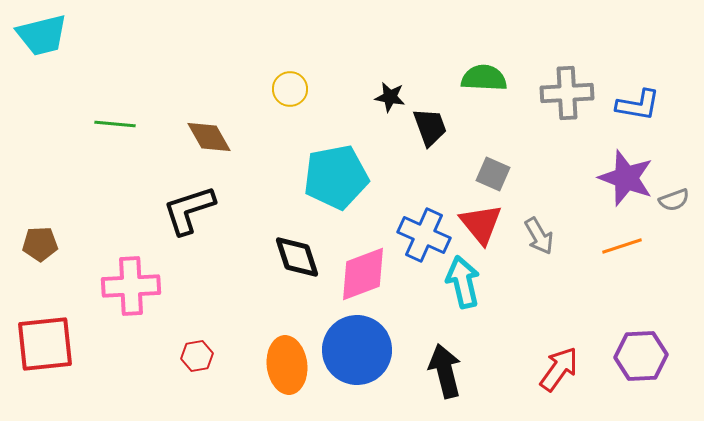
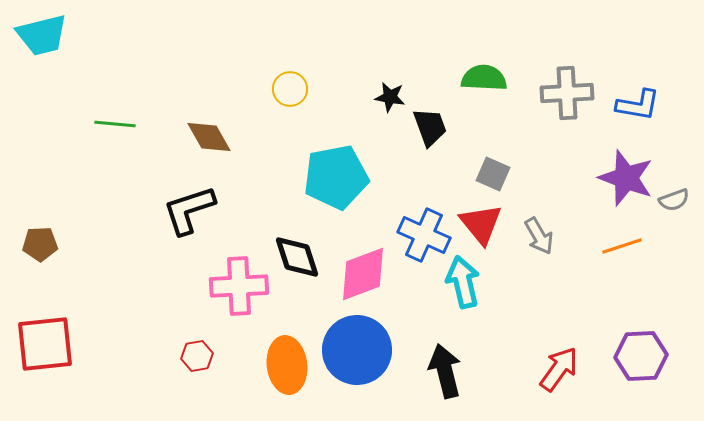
pink cross: moved 108 px right
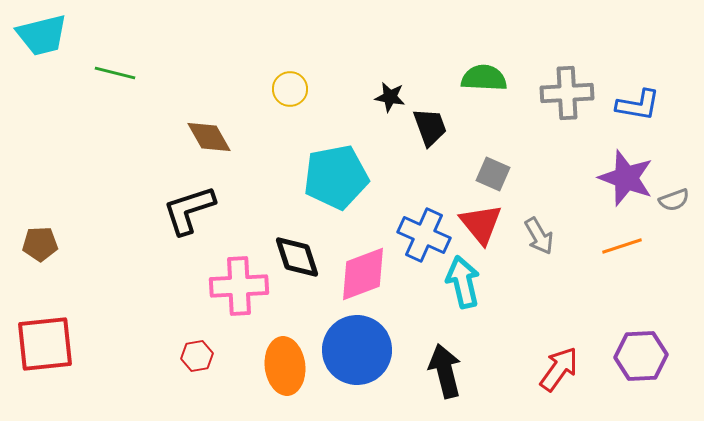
green line: moved 51 px up; rotated 9 degrees clockwise
orange ellipse: moved 2 px left, 1 px down
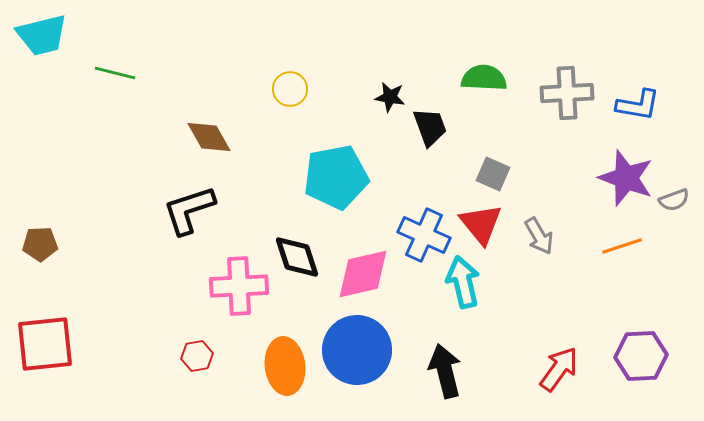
pink diamond: rotated 8 degrees clockwise
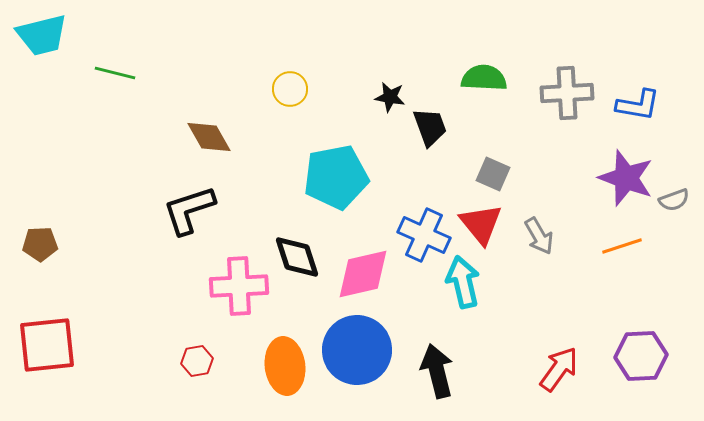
red square: moved 2 px right, 1 px down
red hexagon: moved 5 px down
black arrow: moved 8 px left
